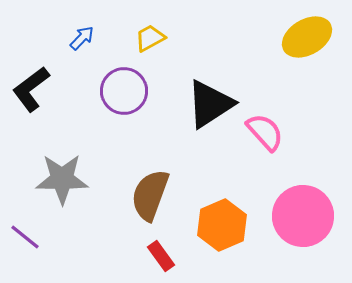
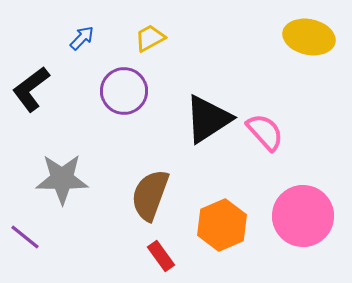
yellow ellipse: moved 2 px right; rotated 42 degrees clockwise
black triangle: moved 2 px left, 15 px down
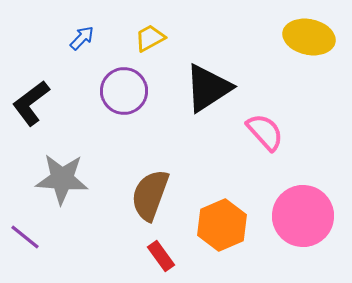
black L-shape: moved 14 px down
black triangle: moved 31 px up
gray star: rotated 4 degrees clockwise
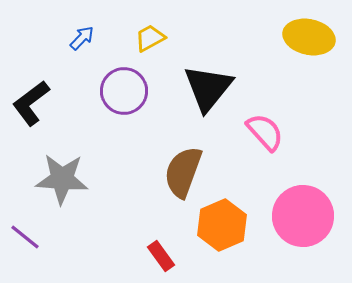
black triangle: rotated 18 degrees counterclockwise
brown semicircle: moved 33 px right, 23 px up
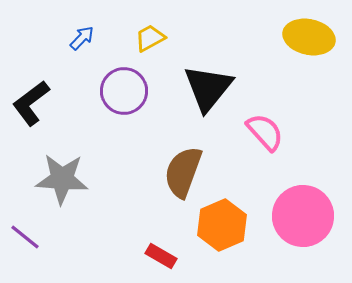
red rectangle: rotated 24 degrees counterclockwise
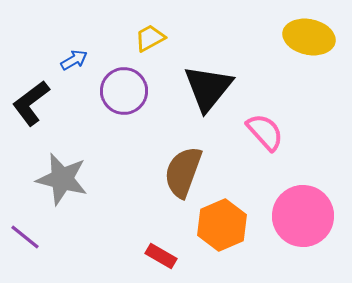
blue arrow: moved 8 px left, 22 px down; rotated 16 degrees clockwise
gray star: rotated 10 degrees clockwise
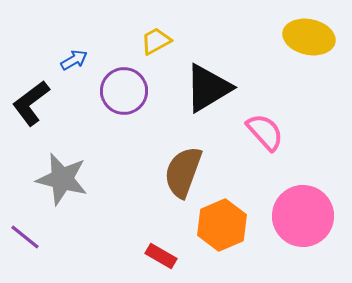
yellow trapezoid: moved 6 px right, 3 px down
black triangle: rotated 20 degrees clockwise
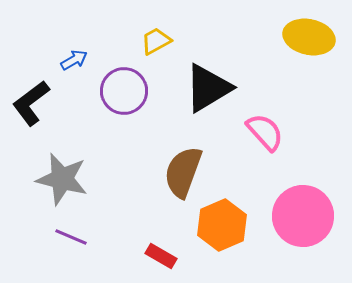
purple line: moved 46 px right; rotated 16 degrees counterclockwise
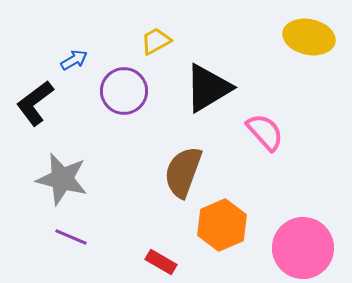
black L-shape: moved 4 px right
pink circle: moved 32 px down
red rectangle: moved 6 px down
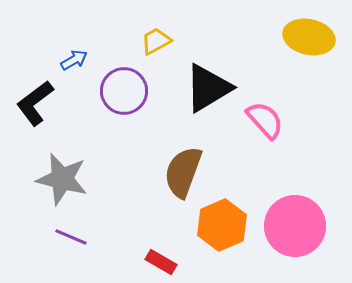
pink semicircle: moved 12 px up
pink circle: moved 8 px left, 22 px up
